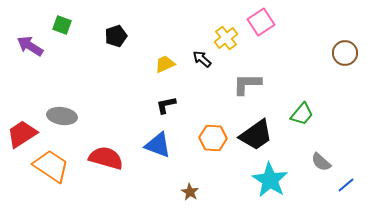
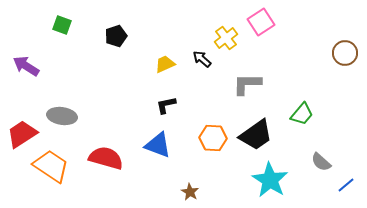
purple arrow: moved 4 px left, 20 px down
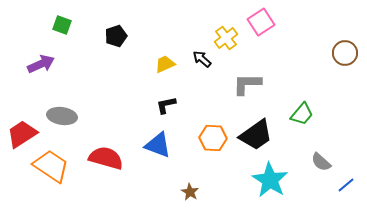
purple arrow: moved 15 px right, 2 px up; rotated 124 degrees clockwise
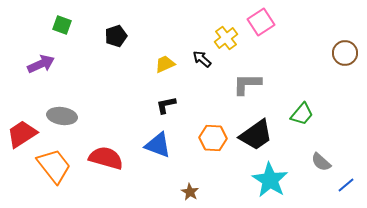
orange trapezoid: moved 3 px right; rotated 18 degrees clockwise
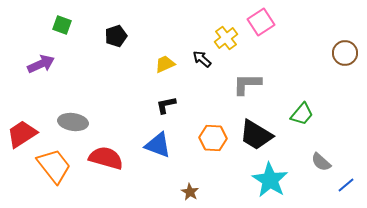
gray ellipse: moved 11 px right, 6 px down
black trapezoid: rotated 66 degrees clockwise
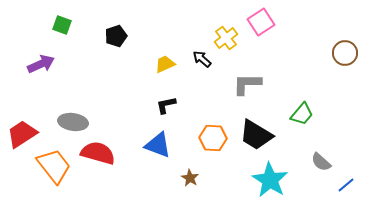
red semicircle: moved 8 px left, 5 px up
brown star: moved 14 px up
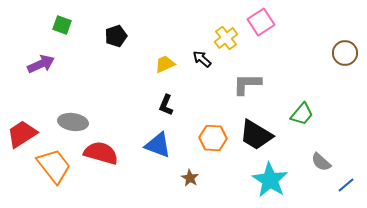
black L-shape: rotated 55 degrees counterclockwise
red semicircle: moved 3 px right
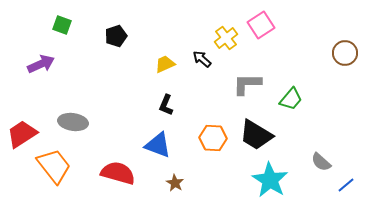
pink square: moved 3 px down
green trapezoid: moved 11 px left, 15 px up
red semicircle: moved 17 px right, 20 px down
brown star: moved 15 px left, 5 px down
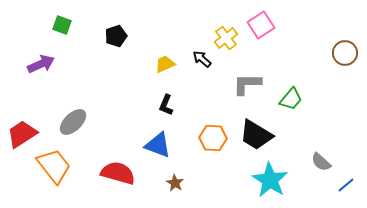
gray ellipse: rotated 52 degrees counterclockwise
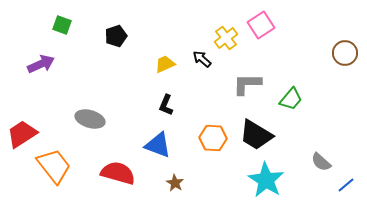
gray ellipse: moved 17 px right, 3 px up; rotated 60 degrees clockwise
cyan star: moved 4 px left
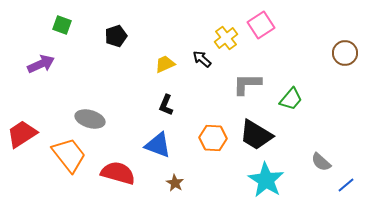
orange trapezoid: moved 15 px right, 11 px up
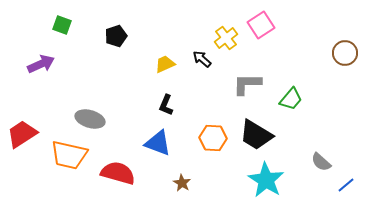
blue triangle: moved 2 px up
orange trapezoid: rotated 141 degrees clockwise
brown star: moved 7 px right
